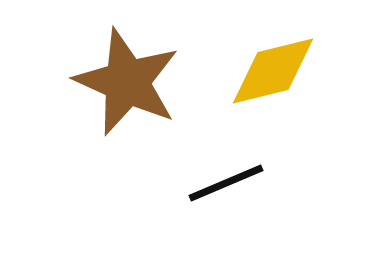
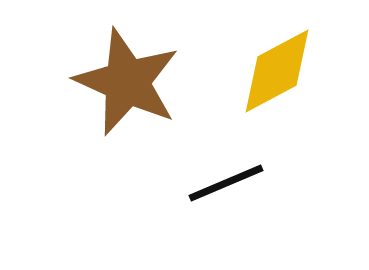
yellow diamond: moved 4 px right; rotated 14 degrees counterclockwise
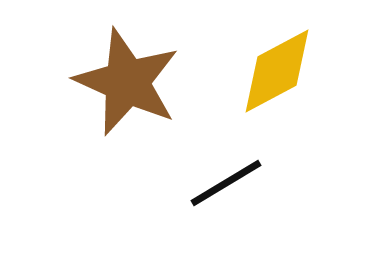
black line: rotated 8 degrees counterclockwise
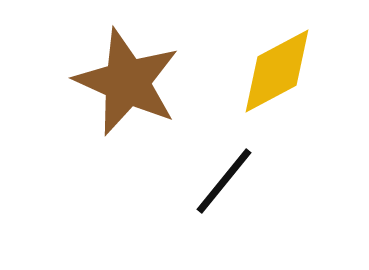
black line: moved 2 px left, 2 px up; rotated 20 degrees counterclockwise
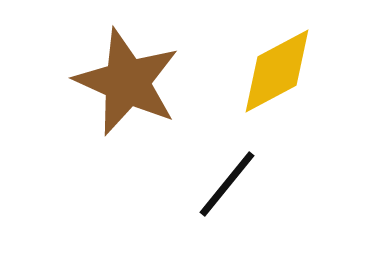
black line: moved 3 px right, 3 px down
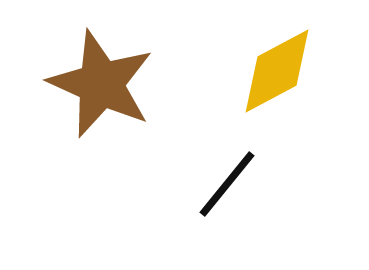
brown star: moved 26 px left, 2 px down
